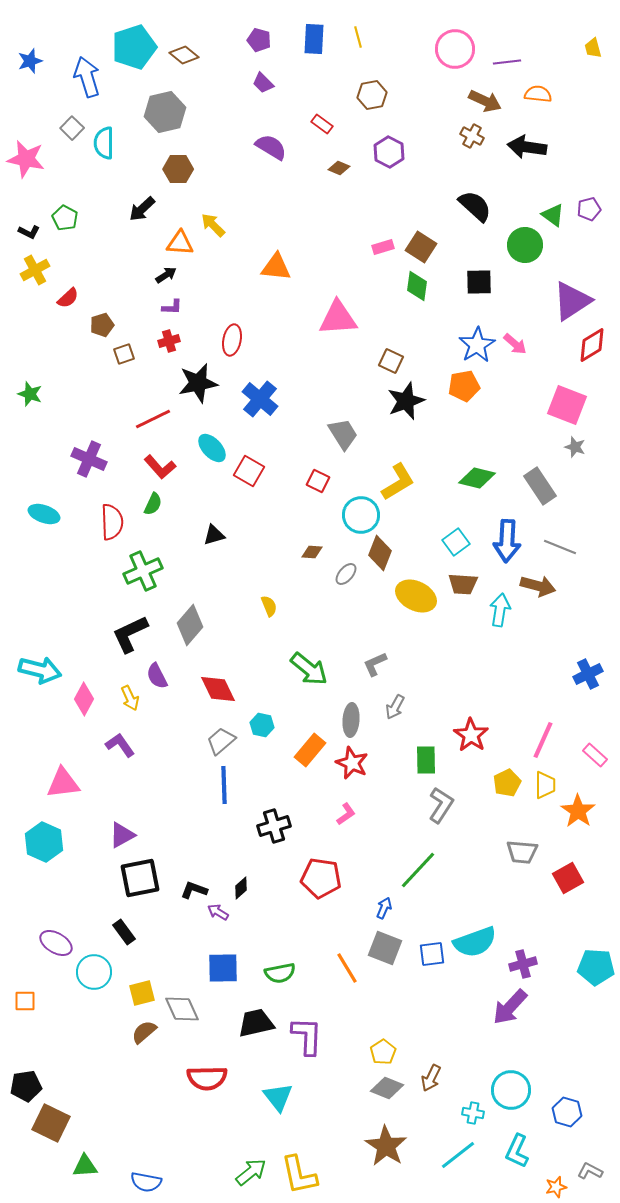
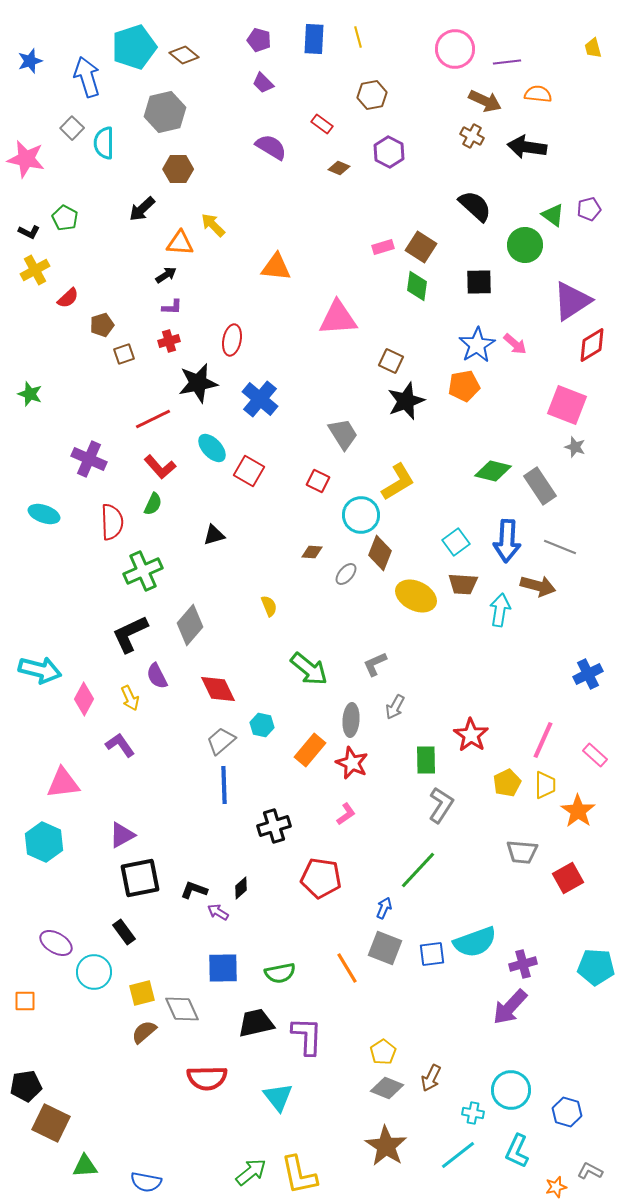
green diamond at (477, 478): moved 16 px right, 7 px up
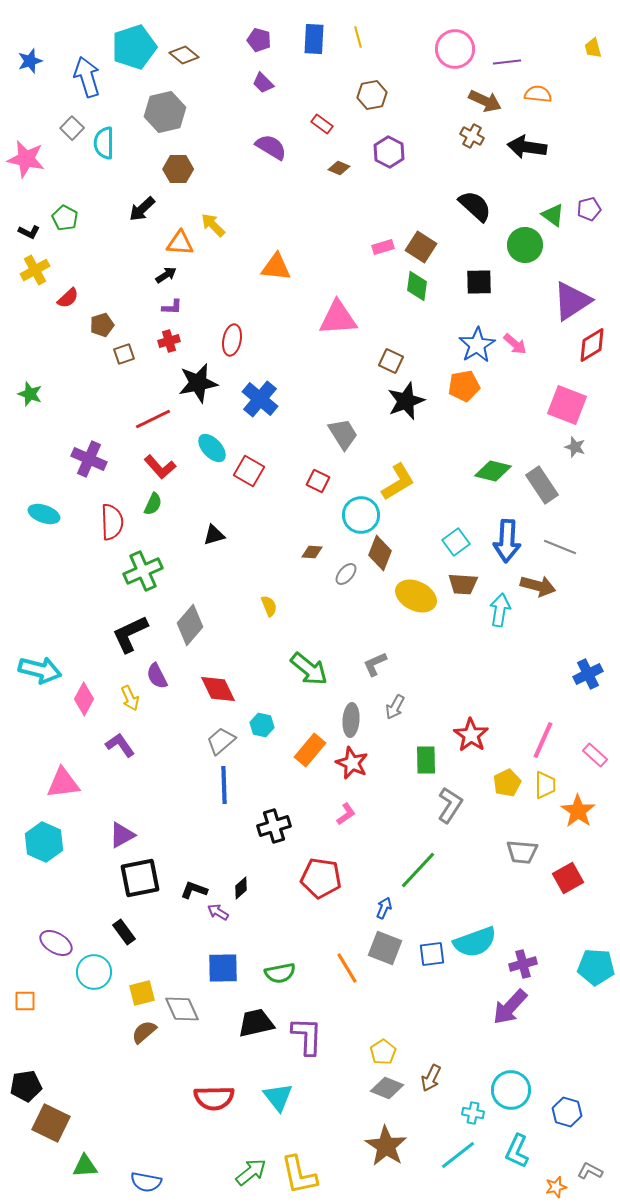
gray rectangle at (540, 486): moved 2 px right, 1 px up
gray L-shape at (441, 805): moved 9 px right
red semicircle at (207, 1078): moved 7 px right, 20 px down
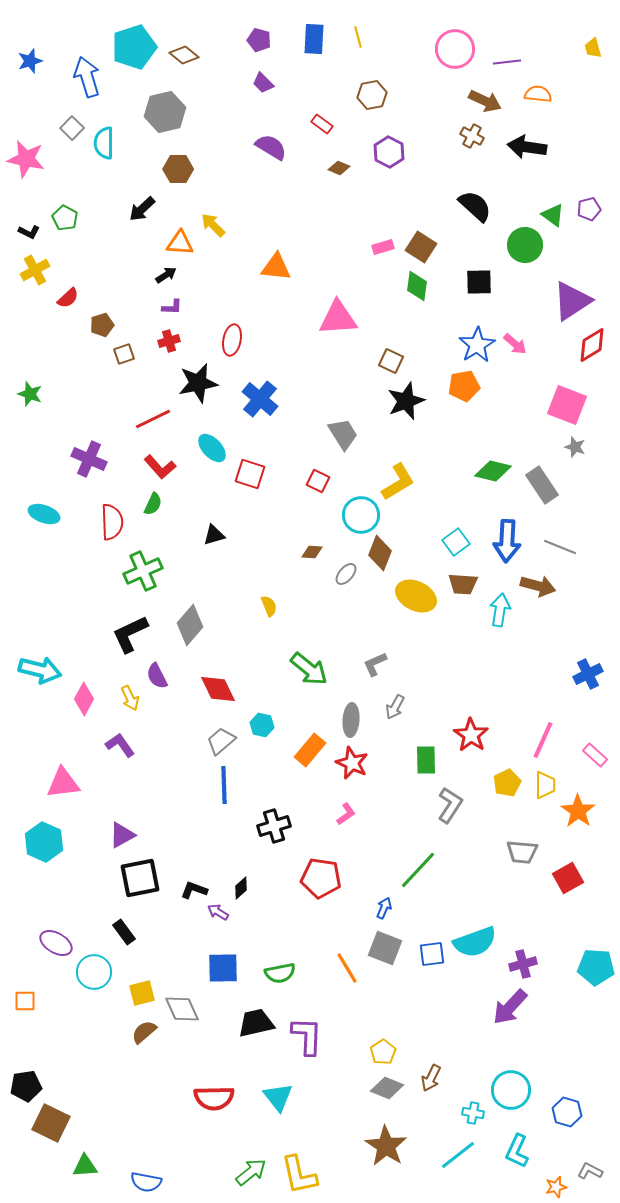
red square at (249, 471): moved 1 px right, 3 px down; rotated 12 degrees counterclockwise
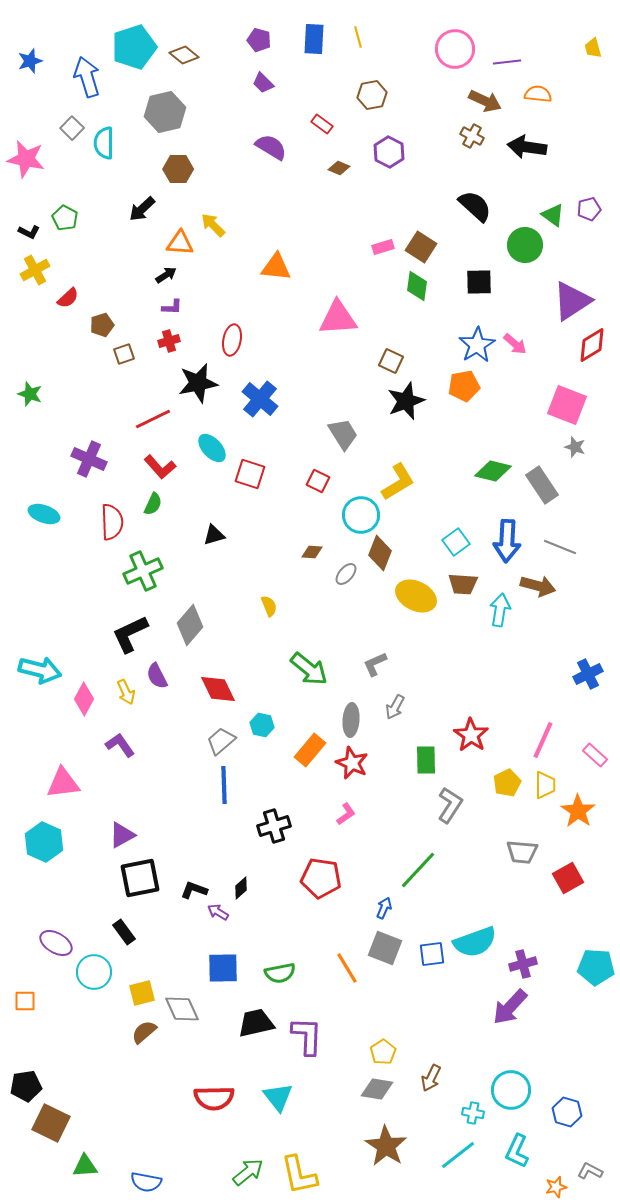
yellow arrow at (130, 698): moved 4 px left, 6 px up
gray diamond at (387, 1088): moved 10 px left, 1 px down; rotated 12 degrees counterclockwise
green arrow at (251, 1172): moved 3 px left
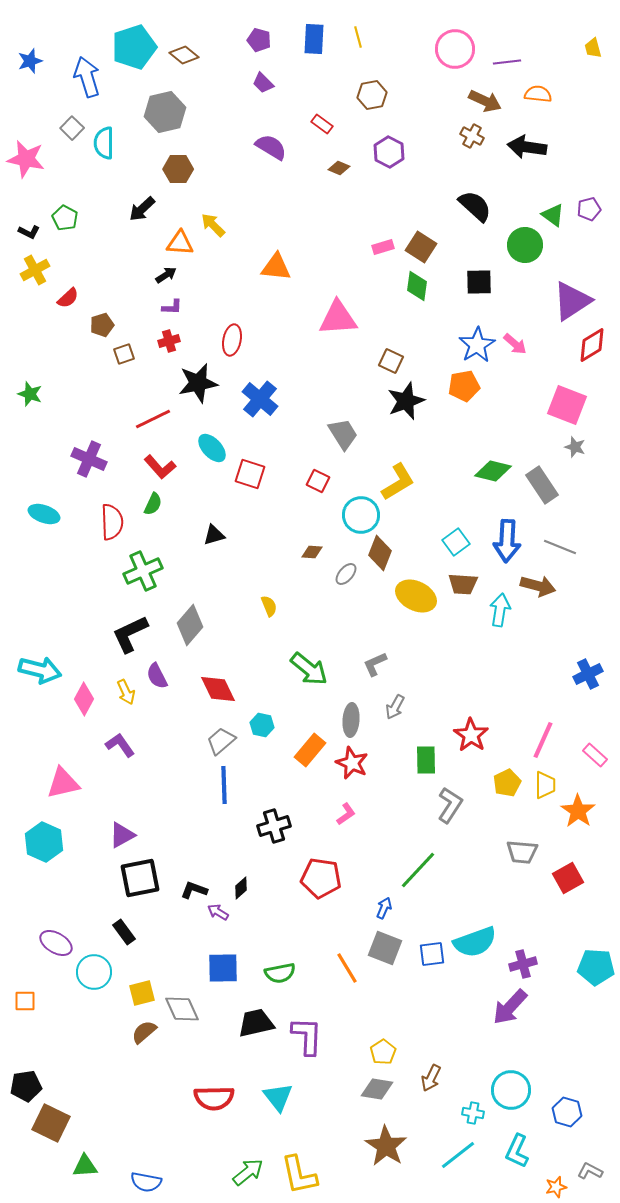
pink triangle at (63, 783): rotated 6 degrees counterclockwise
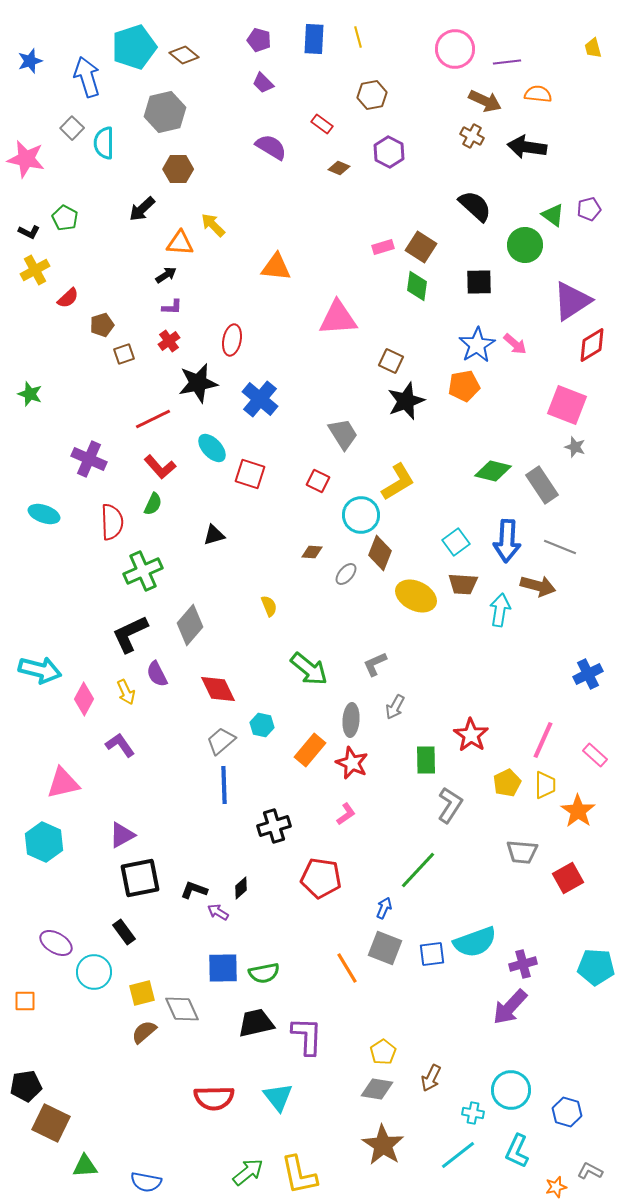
red cross at (169, 341): rotated 20 degrees counterclockwise
purple semicircle at (157, 676): moved 2 px up
green semicircle at (280, 973): moved 16 px left
brown star at (386, 1146): moved 3 px left, 1 px up
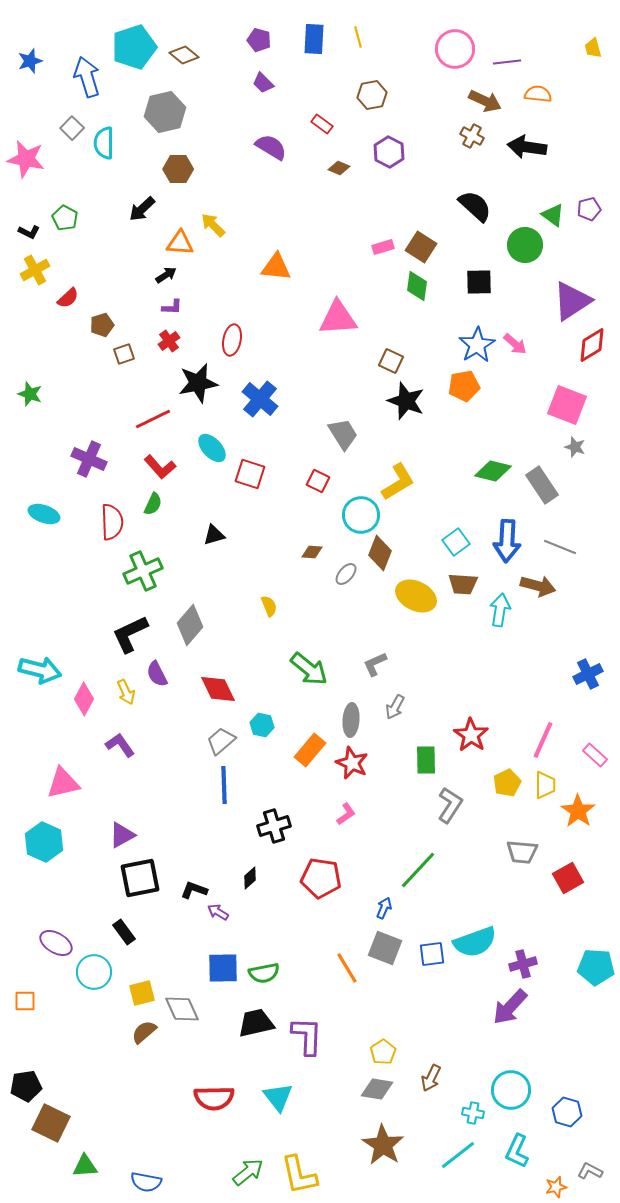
black star at (406, 401): rotated 30 degrees counterclockwise
black diamond at (241, 888): moved 9 px right, 10 px up
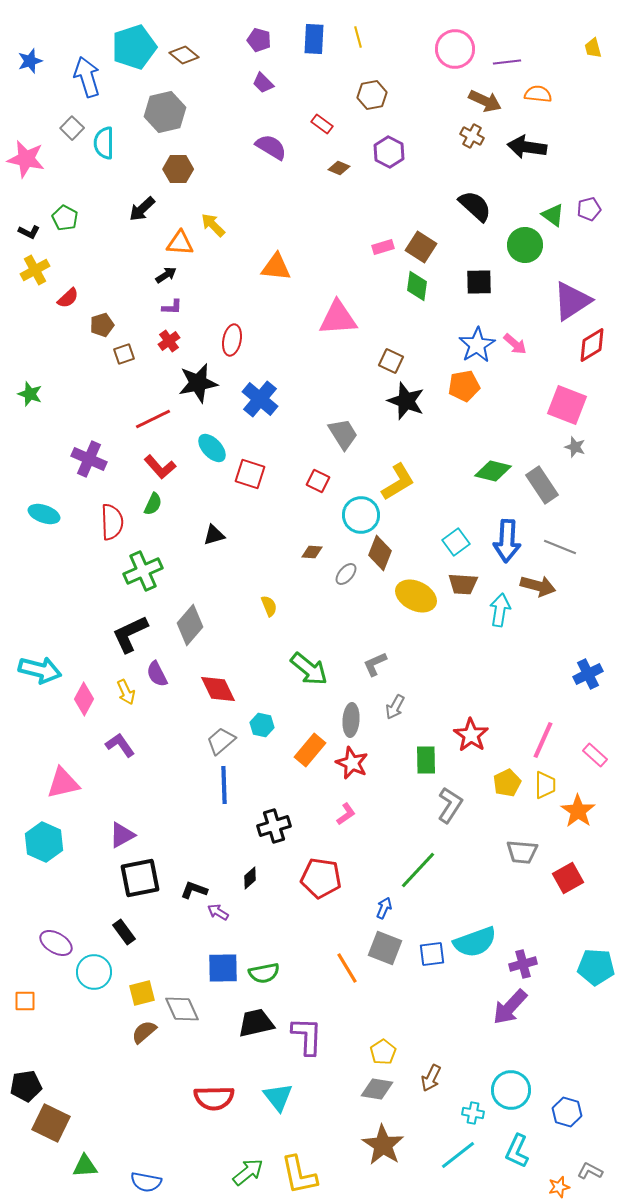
orange star at (556, 1187): moved 3 px right
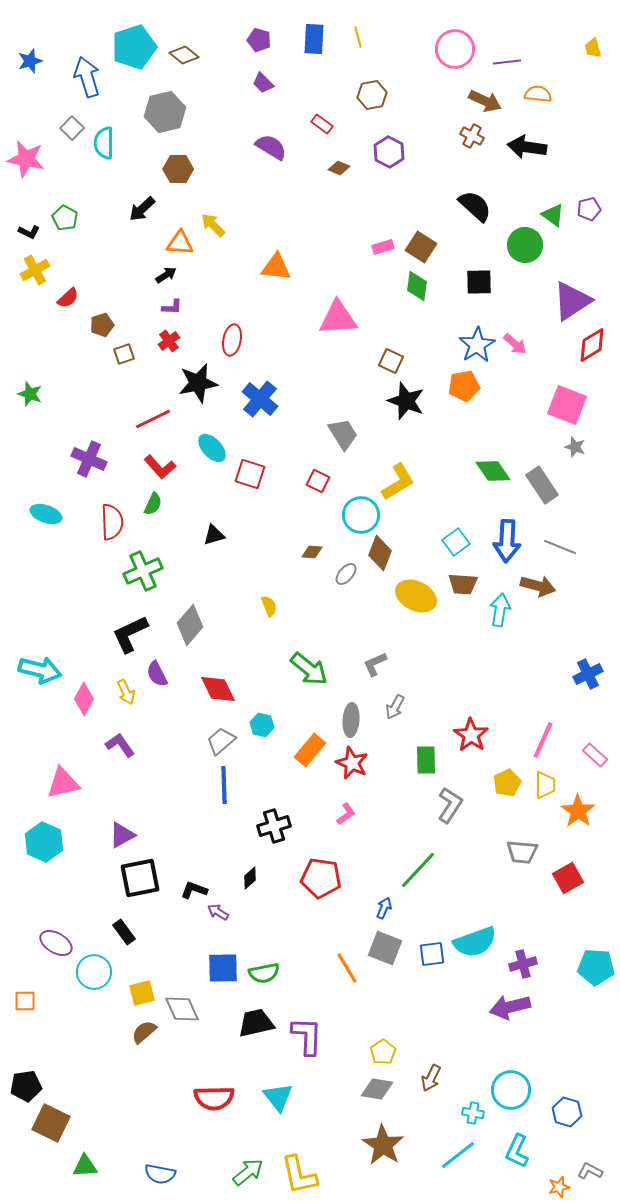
green diamond at (493, 471): rotated 42 degrees clockwise
cyan ellipse at (44, 514): moved 2 px right
purple arrow at (510, 1007): rotated 33 degrees clockwise
blue semicircle at (146, 1182): moved 14 px right, 8 px up
